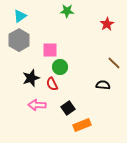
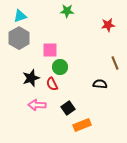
cyan triangle: rotated 16 degrees clockwise
red star: moved 1 px right, 1 px down; rotated 24 degrees clockwise
gray hexagon: moved 2 px up
brown line: moved 1 px right; rotated 24 degrees clockwise
black semicircle: moved 3 px left, 1 px up
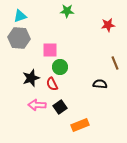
gray hexagon: rotated 25 degrees counterclockwise
black square: moved 8 px left, 1 px up
orange rectangle: moved 2 px left
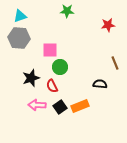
red semicircle: moved 2 px down
orange rectangle: moved 19 px up
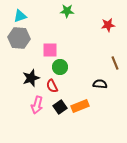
pink arrow: rotated 78 degrees counterclockwise
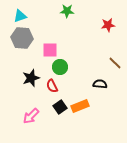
gray hexagon: moved 3 px right
brown line: rotated 24 degrees counterclockwise
pink arrow: moved 6 px left, 11 px down; rotated 30 degrees clockwise
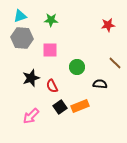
green star: moved 16 px left, 9 px down
green circle: moved 17 px right
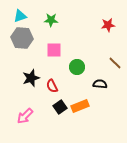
pink square: moved 4 px right
pink arrow: moved 6 px left
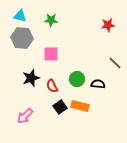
cyan triangle: rotated 32 degrees clockwise
pink square: moved 3 px left, 4 px down
green circle: moved 12 px down
black semicircle: moved 2 px left
orange rectangle: rotated 36 degrees clockwise
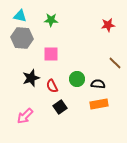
orange rectangle: moved 19 px right, 2 px up; rotated 24 degrees counterclockwise
